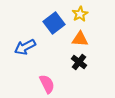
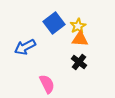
yellow star: moved 2 px left, 12 px down
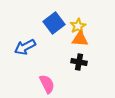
black cross: rotated 28 degrees counterclockwise
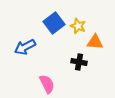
yellow star: rotated 21 degrees counterclockwise
orange triangle: moved 15 px right, 3 px down
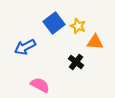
black cross: moved 3 px left; rotated 28 degrees clockwise
pink semicircle: moved 7 px left, 1 px down; rotated 36 degrees counterclockwise
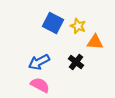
blue square: moved 1 px left; rotated 25 degrees counterclockwise
blue arrow: moved 14 px right, 15 px down
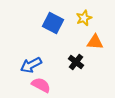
yellow star: moved 6 px right, 8 px up; rotated 28 degrees clockwise
blue arrow: moved 8 px left, 3 px down
pink semicircle: moved 1 px right
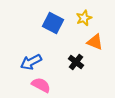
orange triangle: rotated 18 degrees clockwise
blue arrow: moved 3 px up
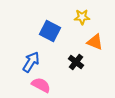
yellow star: moved 2 px left, 1 px up; rotated 21 degrees clockwise
blue square: moved 3 px left, 8 px down
blue arrow: rotated 150 degrees clockwise
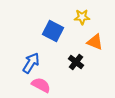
blue square: moved 3 px right
blue arrow: moved 1 px down
